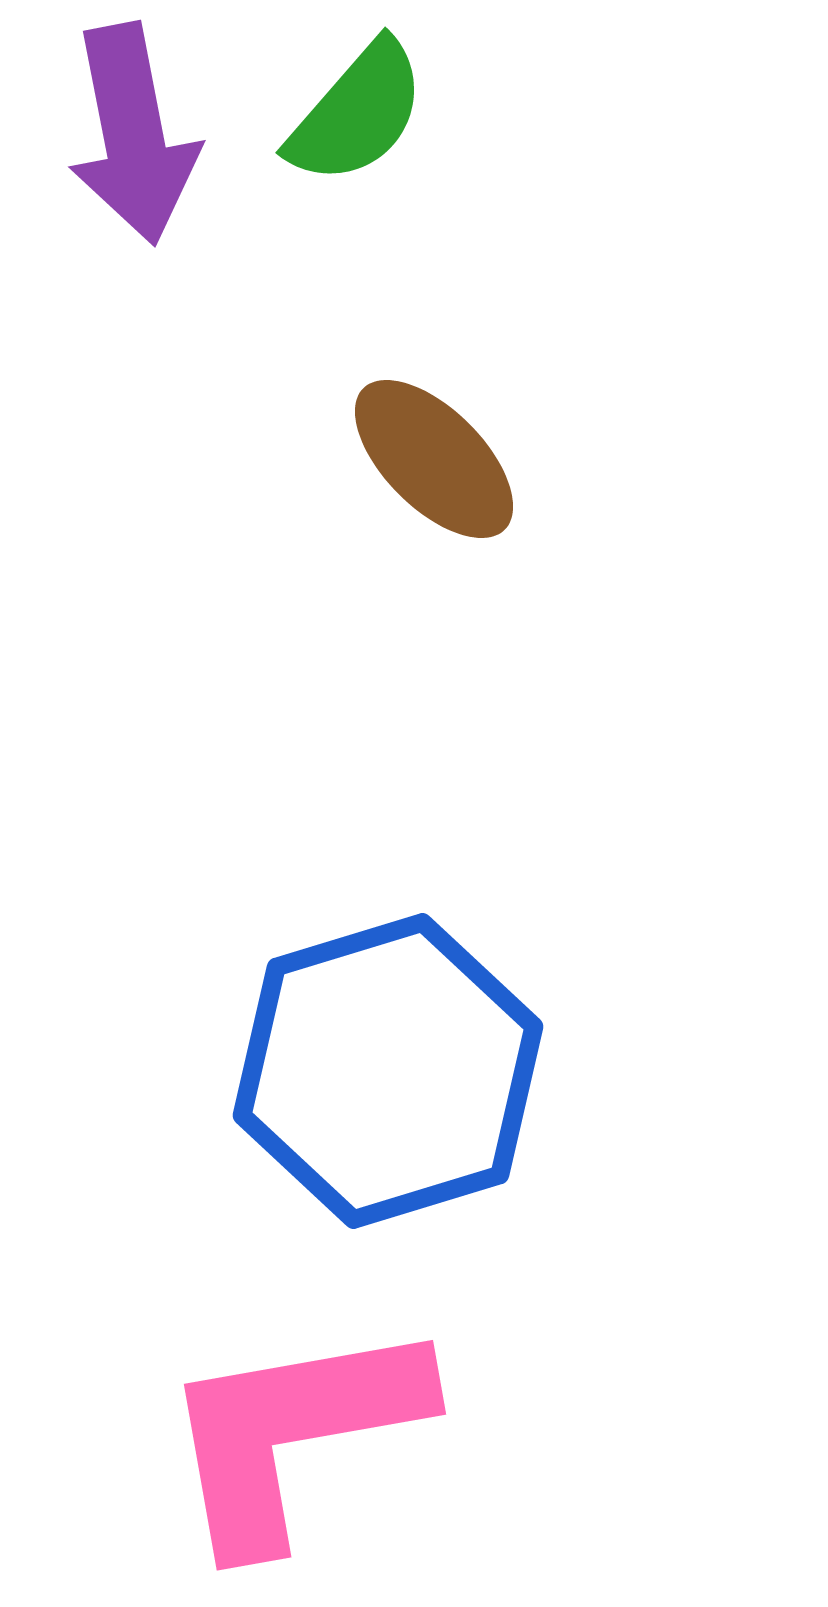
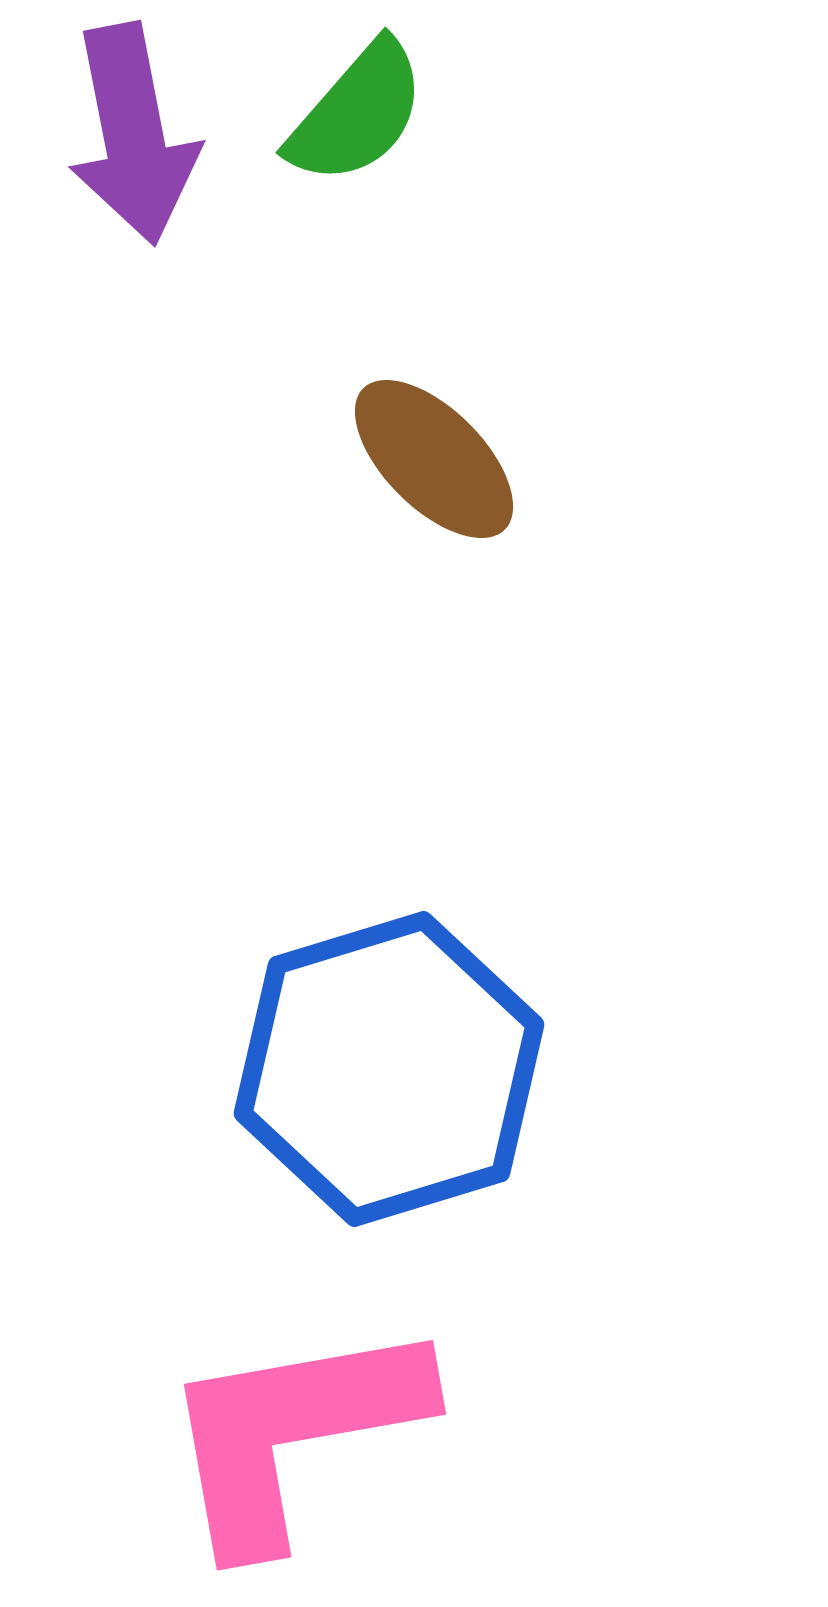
blue hexagon: moved 1 px right, 2 px up
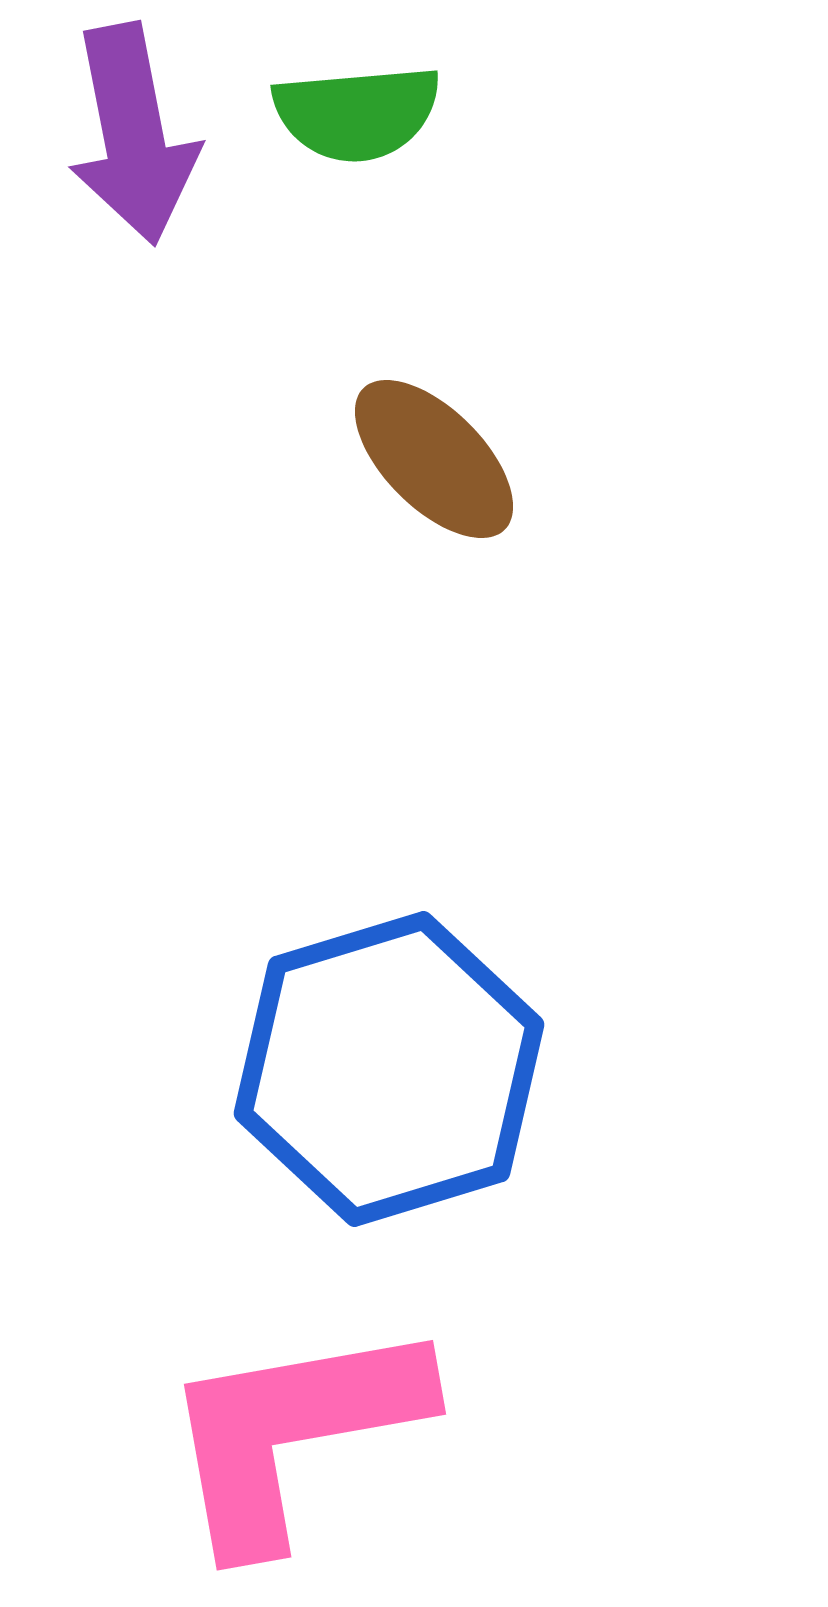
green semicircle: rotated 44 degrees clockwise
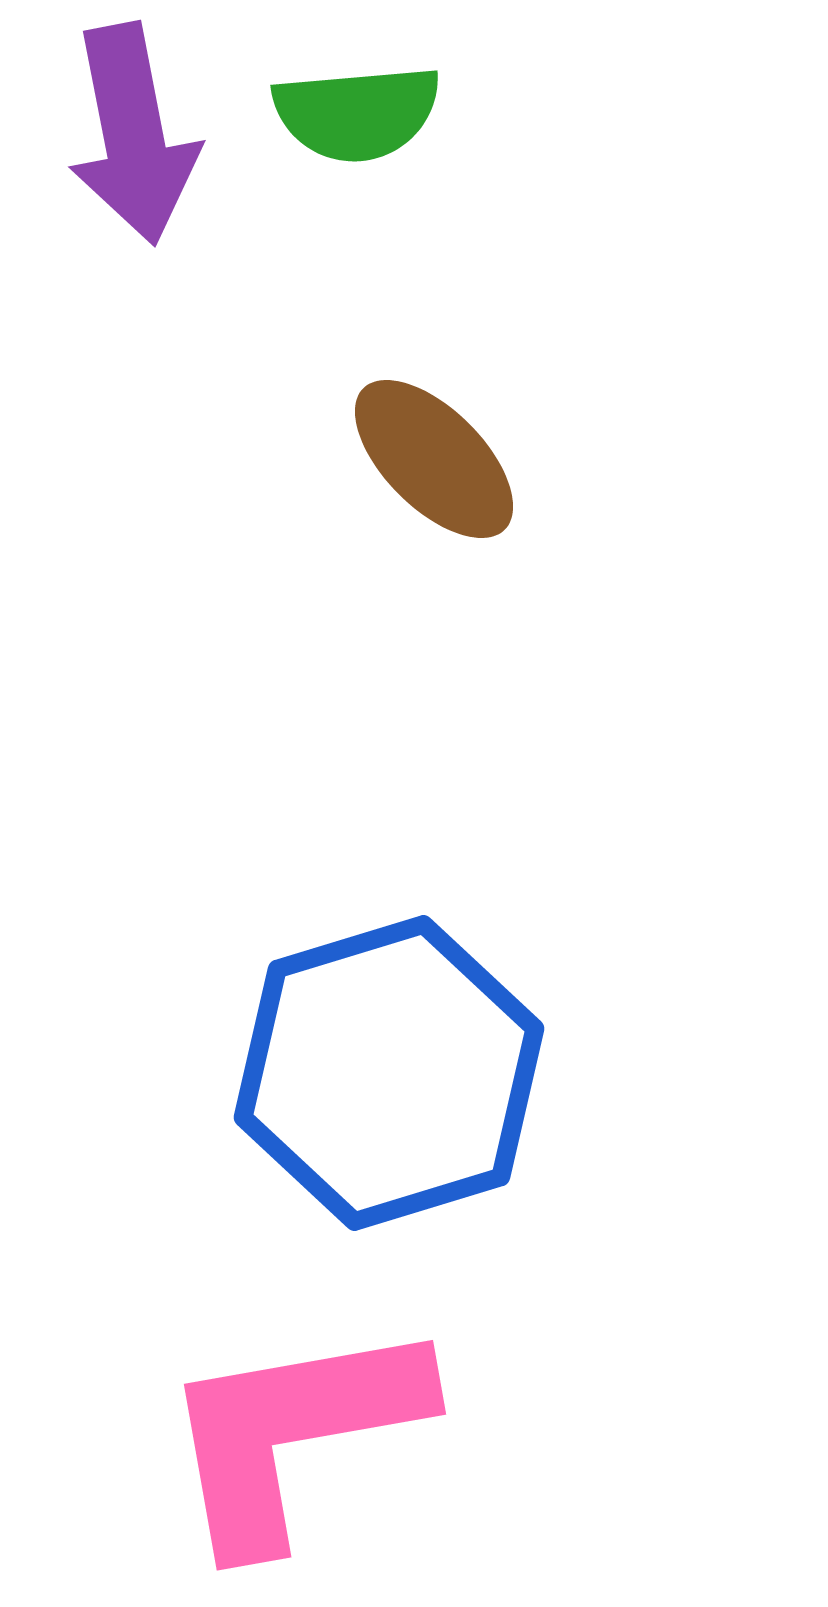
blue hexagon: moved 4 px down
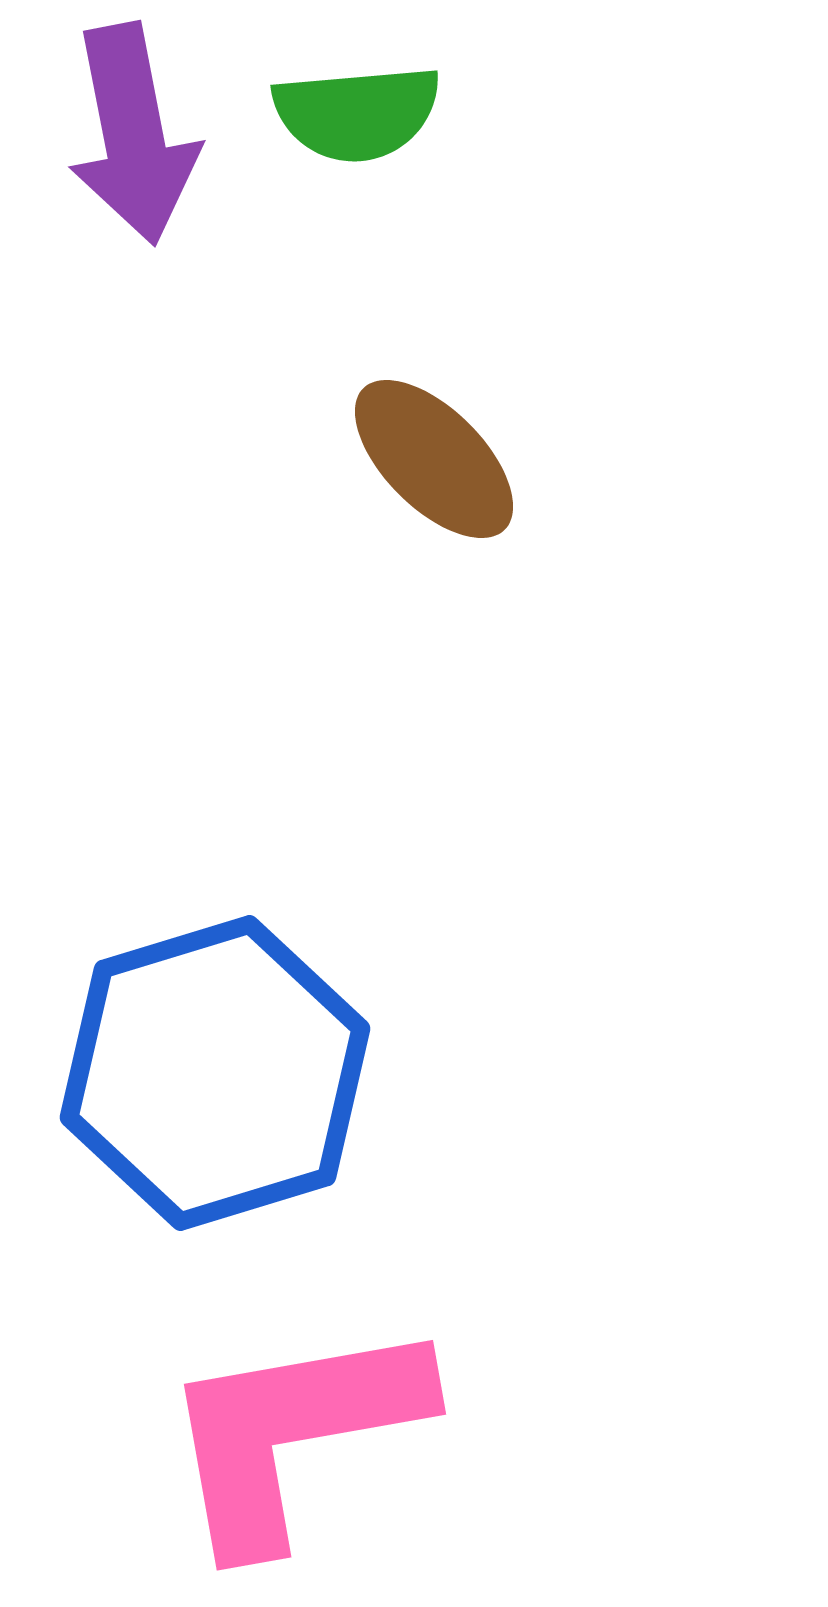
blue hexagon: moved 174 px left
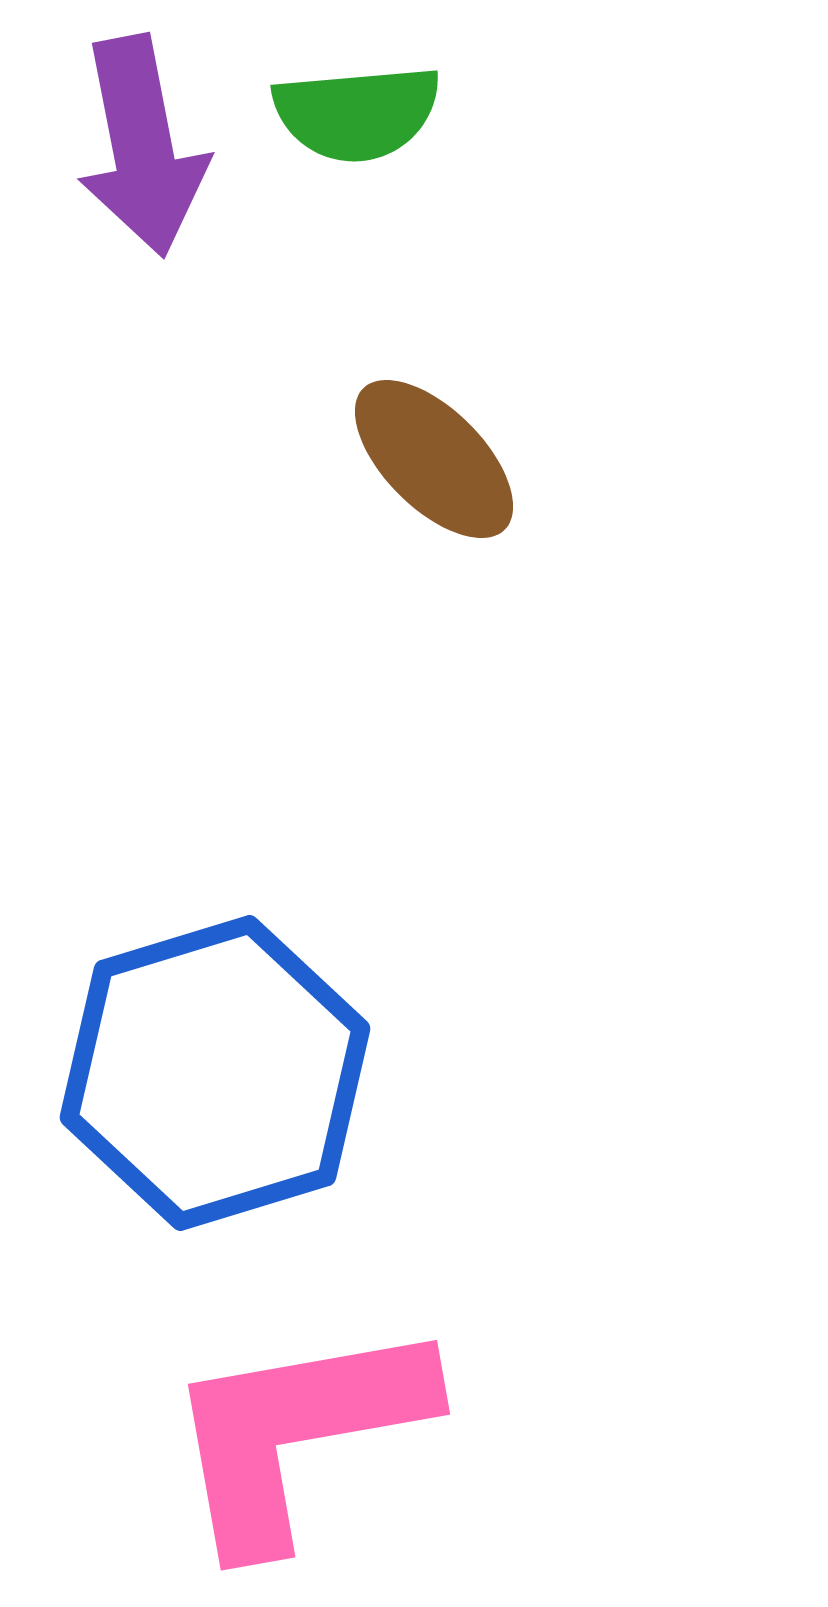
purple arrow: moved 9 px right, 12 px down
pink L-shape: moved 4 px right
